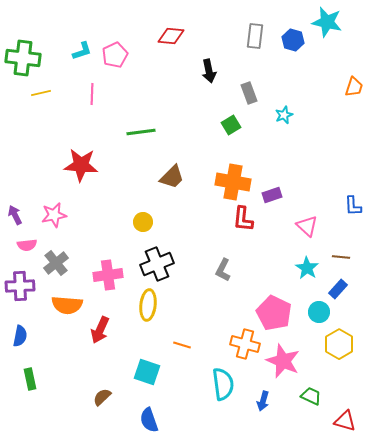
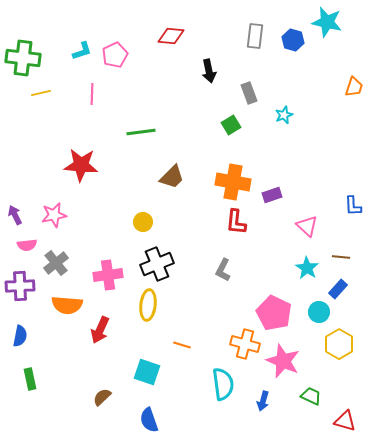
red L-shape at (243, 219): moved 7 px left, 3 px down
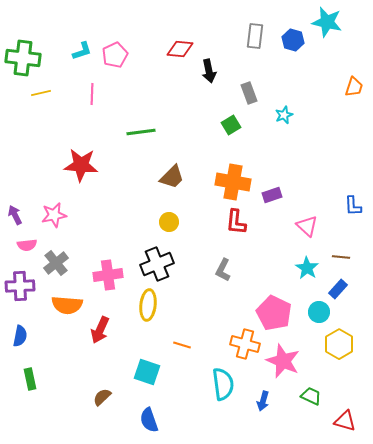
red diamond at (171, 36): moved 9 px right, 13 px down
yellow circle at (143, 222): moved 26 px right
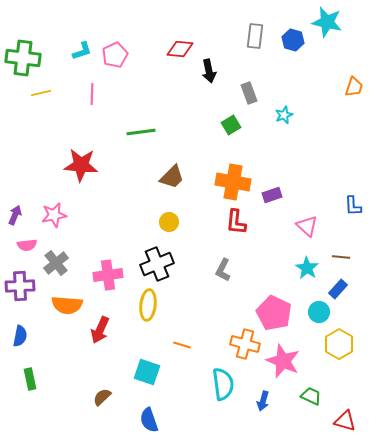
purple arrow at (15, 215): rotated 48 degrees clockwise
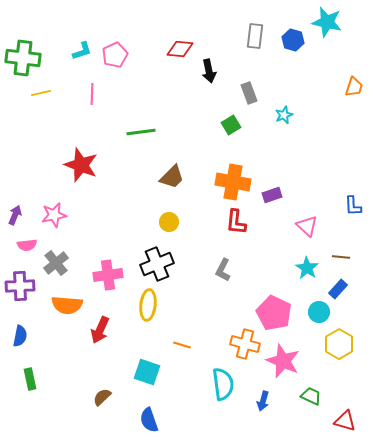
red star at (81, 165): rotated 16 degrees clockwise
